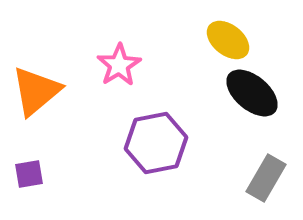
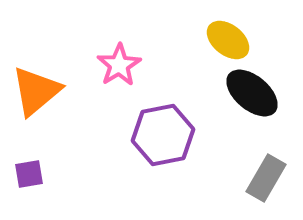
purple hexagon: moved 7 px right, 8 px up
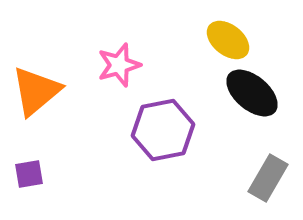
pink star: rotated 15 degrees clockwise
purple hexagon: moved 5 px up
gray rectangle: moved 2 px right
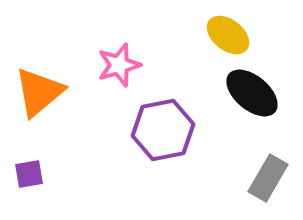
yellow ellipse: moved 5 px up
orange triangle: moved 3 px right, 1 px down
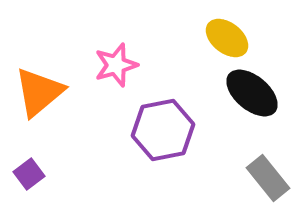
yellow ellipse: moved 1 px left, 3 px down
pink star: moved 3 px left
purple square: rotated 28 degrees counterclockwise
gray rectangle: rotated 69 degrees counterclockwise
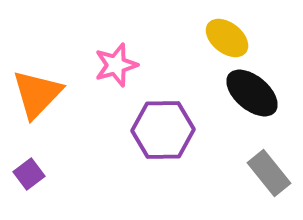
orange triangle: moved 2 px left, 2 px down; rotated 6 degrees counterclockwise
purple hexagon: rotated 10 degrees clockwise
gray rectangle: moved 1 px right, 5 px up
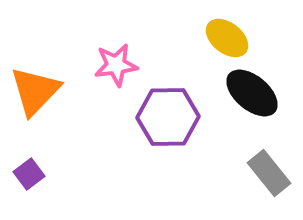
pink star: rotated 9 degrees clockwise
orange triangle: moved 2 px left, 3 px up
purple hexagon: moved 5 px right, 13 px up
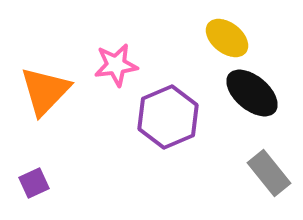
orange triangle: moved 10 px right
purple hexagon: rotated 22 degrees counterclockwise
purple square: moved 5 px right, 9 px down; rotated 12 degrees clockwise
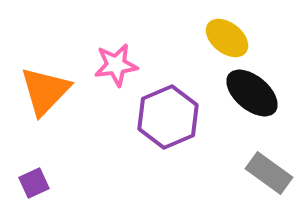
gray rectangle: rotated 15 degrees counterclockwise
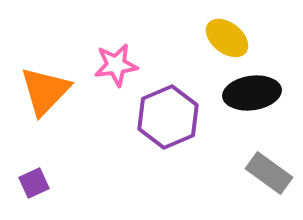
black ellipse: rotated 48 degrees counterclockwise
